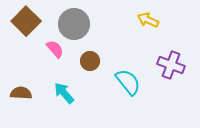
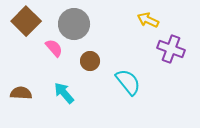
pink semicircle: moved 1 px left, 1 px up
purple cross: moved 16 px up
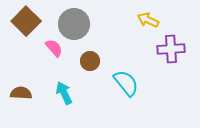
purple cross: rotated 24 degrees counterclockwise
cyan semicircle: moved 2 px left, 1 px down
cyan arrow: rotated 15 degrees clockwise
